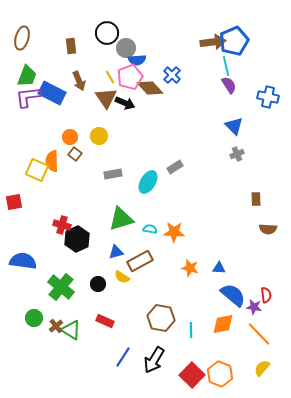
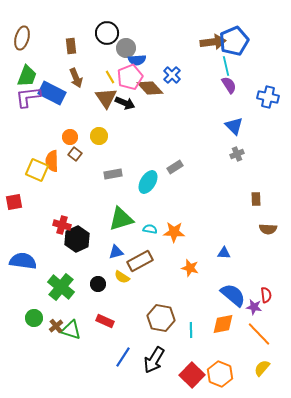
brown arrow at (79, 81): moved 3 px left, 3 px up
blue triangle at (219, 268): moved 5 px right, 15 px up
green triangle at (71, 330): rotated 15 degrees counterclockwise
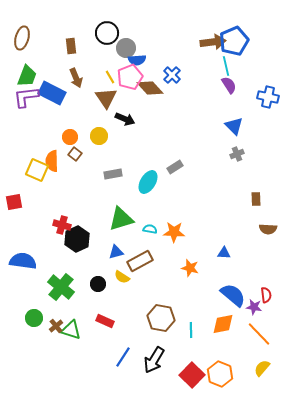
purple L-shape at (28, 97): moved 2 px left
black arrow at (125, 103): moved 16 px down
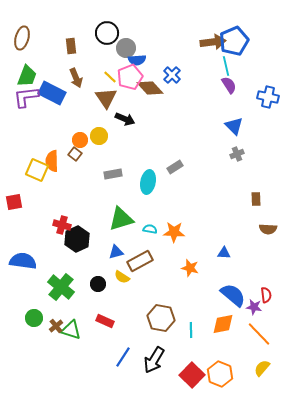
yellow line at (110, 77): rotated 16 degrees counterclockwise
orange circle at (70, 137): moved 10 px right, 3 px down
cyan ellipse at (148, 182): rotated 20 degrees counterclockwise
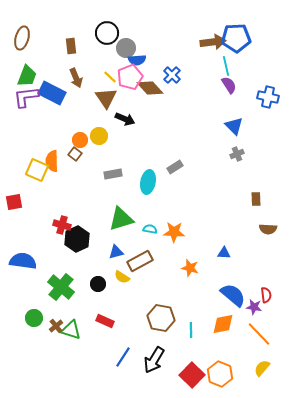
blue pentagon at (234, 41): moved 2 px right, 3 px up; rotated 20 degrees clockwise
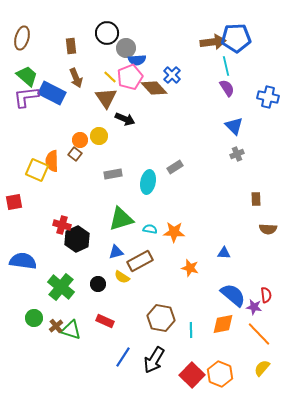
green trapezoid at (27, 76): rotated 70 degrees counterclockwise
purple semicircle at (229, 85): moved 2 px left, 3 px down
brown diamond at (150, 88): moved 4 px right
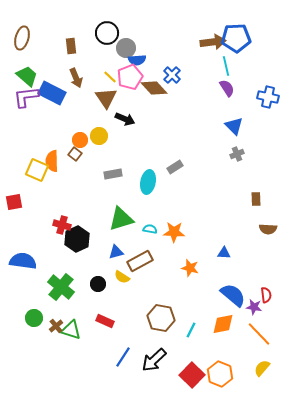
cyan line at (191, 330): rotated 28 degrees clockwise
black arrow at (154, 360): rotated 16 degrees clockwise
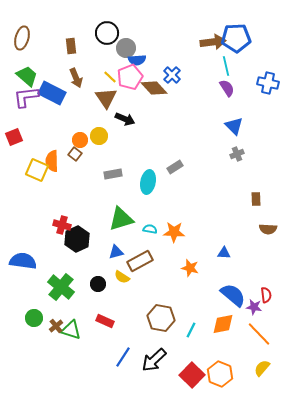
blue cross at (268, 97): moved 14 px up
red square at (14, 202): moved 65 px up; rotated 12 degrees counterclockwise
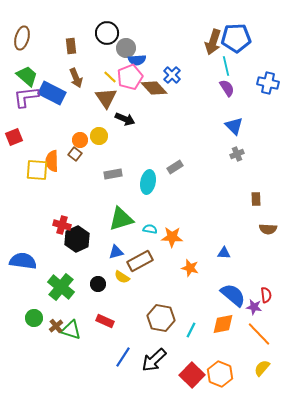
brown arrow at (213, 42): rotated 115 degrees clockwise
yellow square at (37, 170): rotated 20 degrees counterclockwise
orange star at (174, 232): moved 2 px left, 5 px down
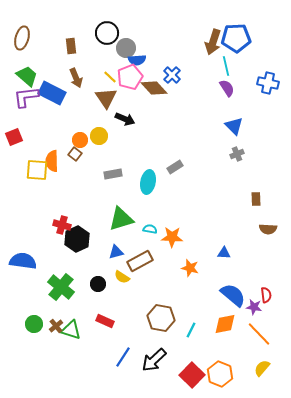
green circle at (34, 318): moved 6 px down
orange diamond at (223, 324): moved 2 px right
